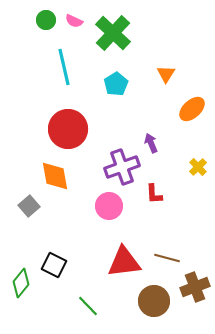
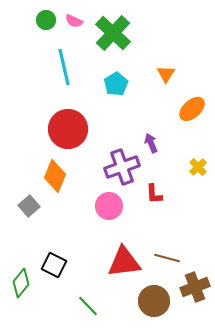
orange diamond: rotated 32 degrees clockwise
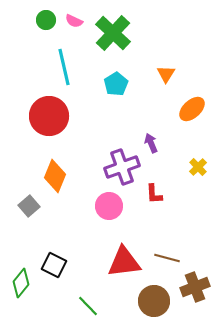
red circle: moved 19 px left, 13 px up
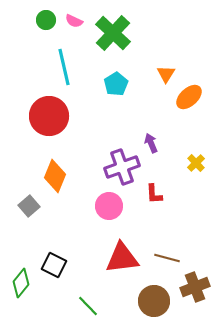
orange ellipse: moved 3 px left, 12 px up
yellow cross: moved 2 px left, 4 px up
red triangle: moved 2 px left, 4 px up
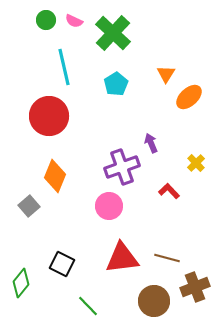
red L-shape: moved 15 px right, 3 px up; rotated 140 degrees clockwise
black square: moved 8 px right, 1 px up
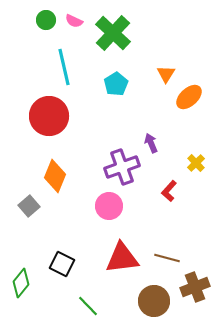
red L-shape: rotated 95 degrees counterclockwise
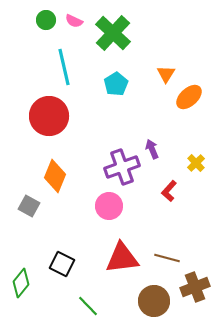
purple arrow: moved 1 px right, 6 px down
gray square: rotated 20 degrees counterclockwise
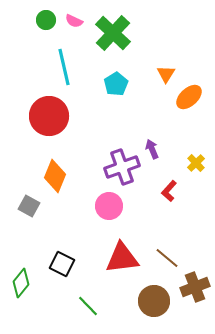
brown line: rotated 25 degrees clockwise
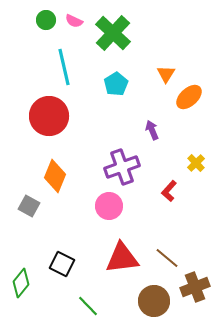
purple arrow: moved 19 px up
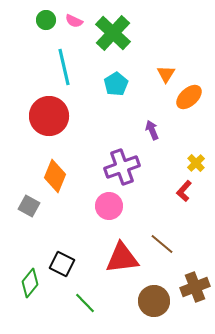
red L-shape: moved 15 px right
brown line: moved 5 px left, 14 px up
green diamond: moved 9 px right
green line: moved 3 px left, 3 px up
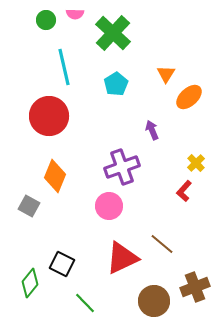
pink semicircle: moved 1 px right, 7 px up; rotated 24 degrees counterclockwise
red triangle: rotated 18 degrees counterclockwise
